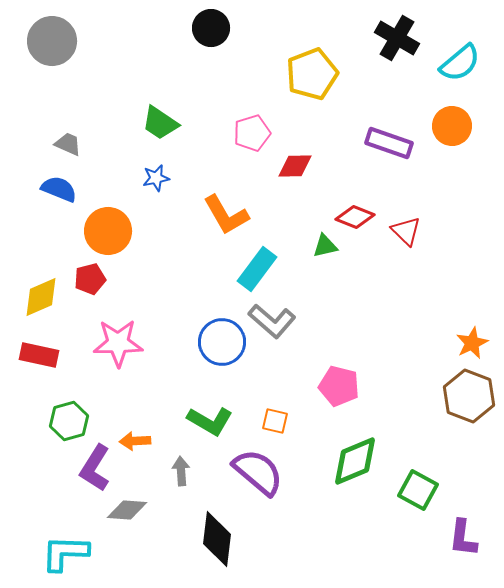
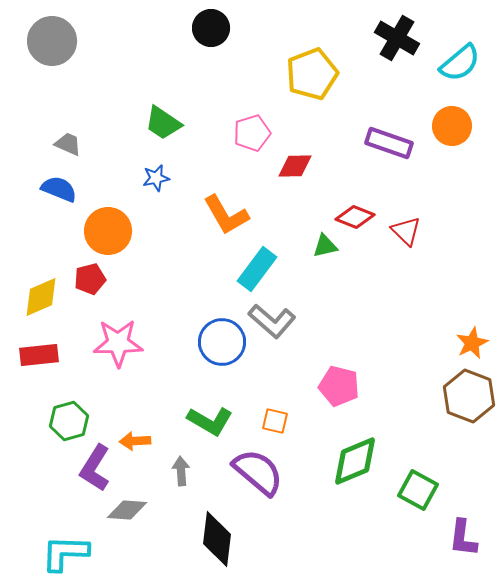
green trapezoid at (160, 123): moved 3 px right
red rectangle at (39, 355): rotated 18 degrees counterclockwise
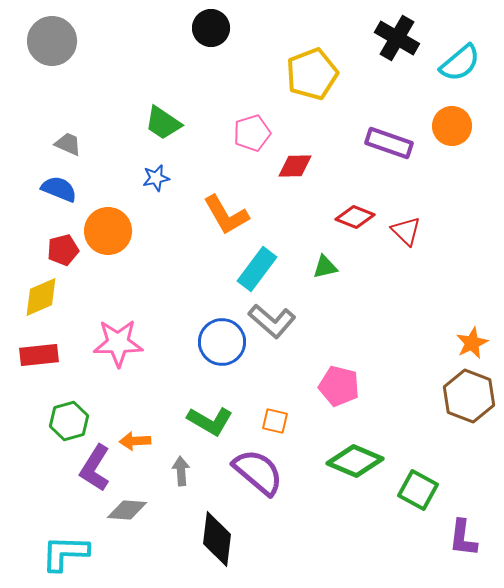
green triangle at (325, 246): moved 21 px down
red pentagon at (90, 279): moved 27 px left, 29 px up
green diamond at (355, 461): rotated 46 degrees clockwise
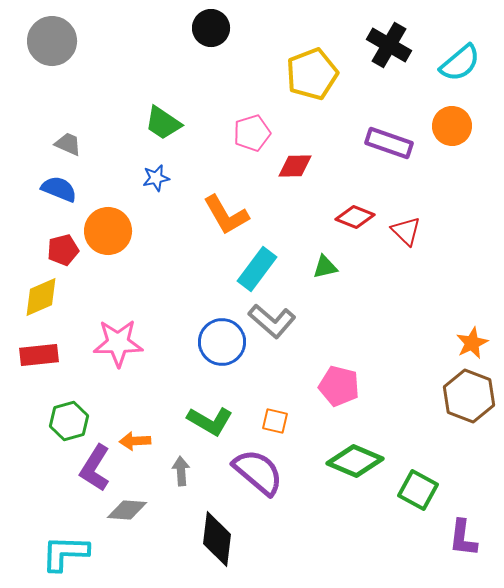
black cross at (397, 38): moved 8 px left, 7 px down
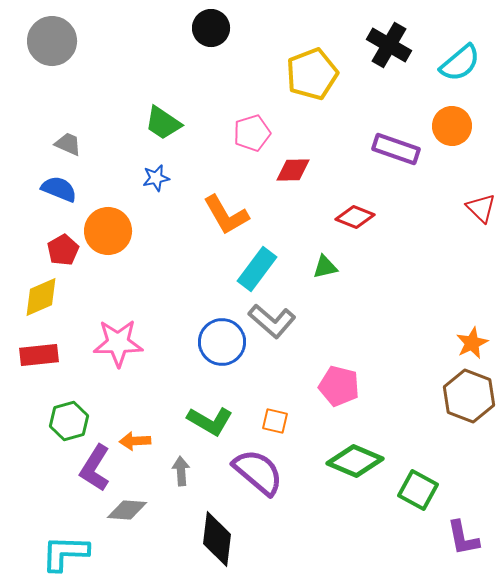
purple rectangle at (389, 143): moved 7 px right, 6 px down
red diamond at (295, 166): moved 2 px left, 4 px down
red triangle at (406, 231): moved 75 px right, 23 px up
red pentagon at (63, 250): rotated 16 degrees counterclockwise
purple L-shape at (463, 538): rotated 18 degrees counterclockwise
